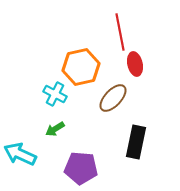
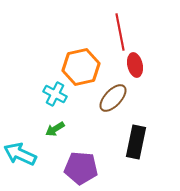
red ellipse: moved 1 px down
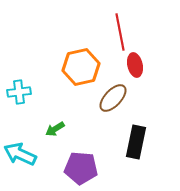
cyan cross: moved 36 px left, 2 px up; rotated 35 degrees counterclockwise
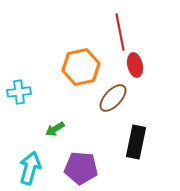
cyan arrow: moved 10 px right, 14 px down; rotated 80 degrees clockwise
